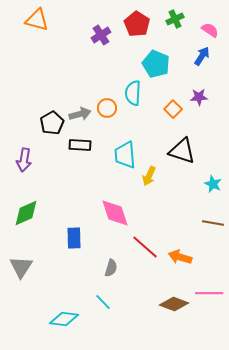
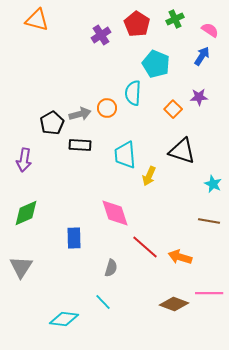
brown line: moved 4 px left, 2 px up
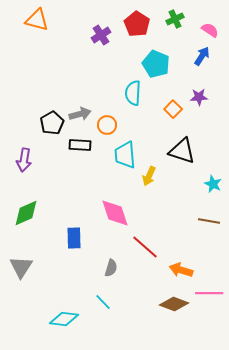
orange circle: moved 17 px down
orange arrow: moved 1 px right, 13 px down
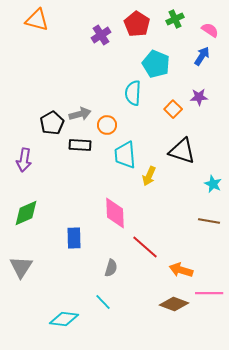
pink diamond: rotated 16 degrees clockwise
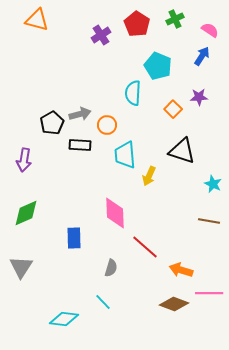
cyan pentagon: moved 2 px right, 2 px down
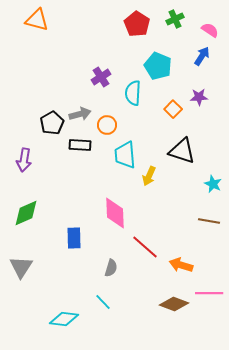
purple cross: moved 42 px down
orange arrow: moved 5 px up
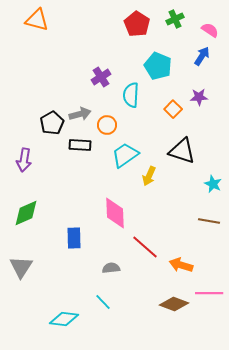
cyan semicircle: moved 2 px left, 2 px down
cyan trapezoid: rotated 60 degrees clockwise
gray semicircle: rotated 114 degrees counterclockwise
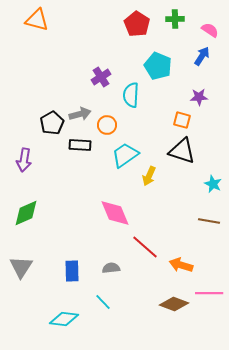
green cross: rotated 24 degrees clockwise
orange square: moved 9 px right, 11 px down; rotated 30 degrees counterclockwise
pink diamond: rotated 20 degrees counterclockwise
blue rectangle: moved 2 px left, 33 px down
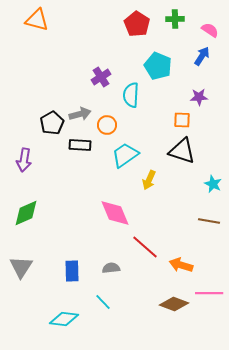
orange square: rotated 12 degrees counterclockwise
yellow arrow: moved 4 px down
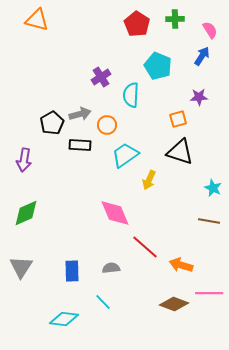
pink semicircle: rotated 24 degrees clockwise
orange square: moved 4 px left, 1 px up; rotated 18 degrees counterclockwise
black triangle: moved 2 px left, 1 px down
cyan star: moved 4 px down
